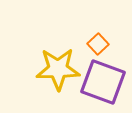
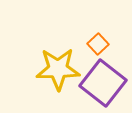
purple square: moved 1 px down; rotated 18 degrees clockwise
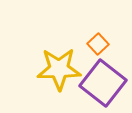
yellow star: moved 1 px right
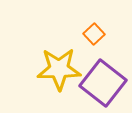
orange square: moved 4 px left, 10 px up
